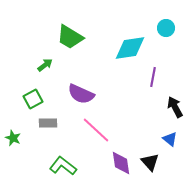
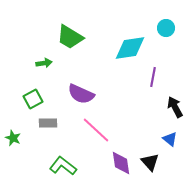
green arrow: moved 1 px left, 2 px up; rotated 28 degrees clockwise
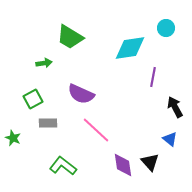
purple diamond: moved 2 px right, 2 px down
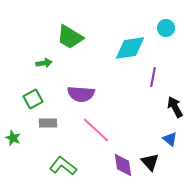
purple semicircle: rotated 20 degrees counterclockwise
